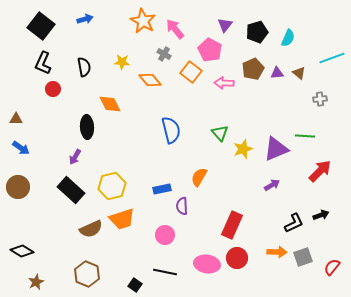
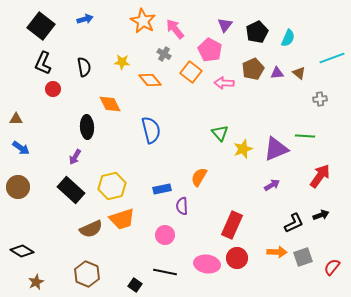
black pentagon at (257, 32): rotated 10 degrees counterclockwise
blue semicircle at (171, 130): moved 20 px left
red arrow at (320, 171): moved 5 px down; rotated 10 degrees counterclockwise
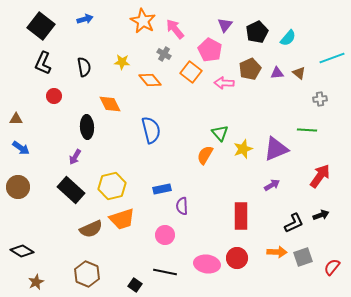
cyan semicircle at (288, 38): rotated 18 degrees clockwise
brown pentagon at (253, 69): moved 3 px left
red circle at (53, 89): moved 1 px right, 7 px down
green line at (305, 136): moved 2 px right, 6 px up
orange semicircle at (199, 177): moved 6 px right, 22 px up
red rectangle at (232, 225): moved 9 px right, 9 px up; rotated 24 degrees counterclockwise
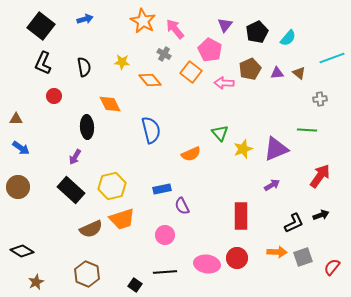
orange semicircle at (205, 155): moved 14 px left, 1 px up; rotated 144 degrees counterclockwise
purple semicircle at (182, 206): rotated 24 degrees counterclockwise
black line at (165, 272): rotated 15 degrees counterclockwise
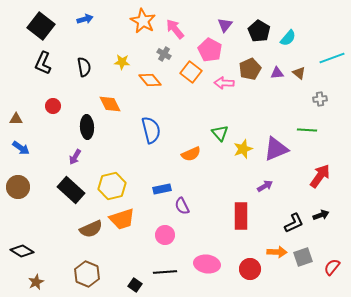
black pentagon at (257, 32): moved 2 px right, 1 px up; rotated 15 degrees counterclockwise
red circle at (54, 96): moved 1 px left, 10 px down
purple arrow at (272, 185): moved 7 px left, 1 px down
red circle at (237, 258): moved 13 px right, 11 px down
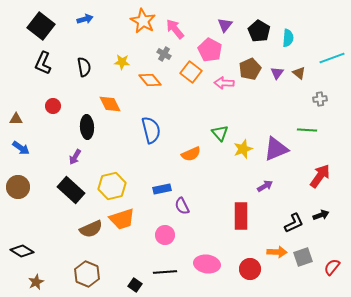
cyan semicircle at (288, 38): rotated 36 degrees counterclockwise
purple triangle at (277, 73): rotated 48 degrees counterclockwise
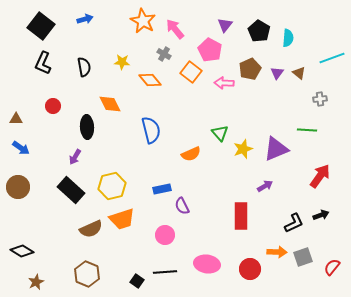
black square at (135, 285): moved 2 px right, 4 px up
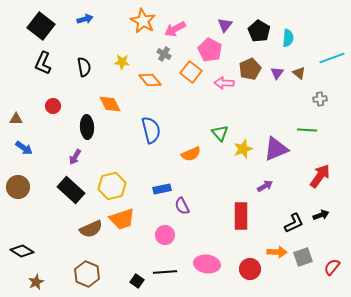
pink arrow at (175, 29): rotated 80 degrees counterclockwise
blue arrow at (21, 148): moved 3 px right
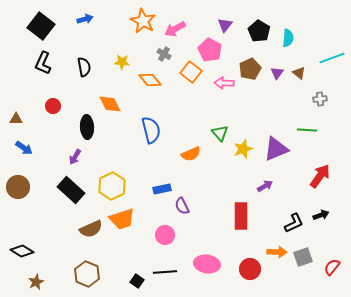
yellow hexagon at (112, 186): rotated 12 degrees counterclockwise
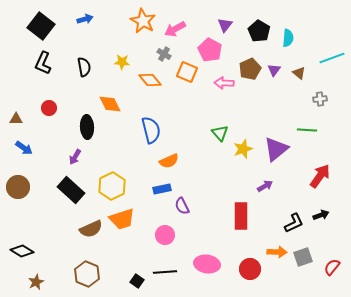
orange square at (191, 72): moved 4 px left; rotated 15 degrees counterclockwise
purple triangle at (277, 73): moved 3 px left, 3 px up
red circle at (53, 106): moved 4 px left, 2 px down
purple triangle at (276, 149): rotated 16 degrees counterclockwise
orange semicircle at (191, 154): moved 22 px left, 7 px down
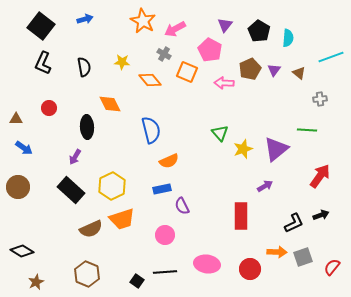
cyan line at (332, 58): moved 1 px left, 1 px up
